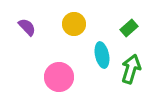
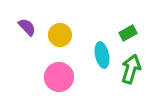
yellow circle: moved 14 px left, 11 px down
green rectangle: moved 1 px left, 5 px down; rotated 12 degrees clockwise
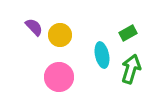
purple semicircle: moved 7 px right
